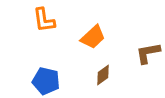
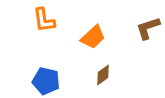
brown L-shape: moved 25 px up; rotated 8 degrees counterclockwise
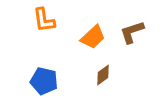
brown L-shape: moved 16 px left, 4 px down
blue pentagon: moved 2 px left
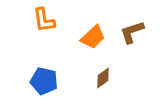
brown diamond: moved 3 px down
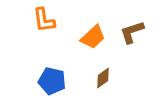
blue pentagon: moved 8 px right
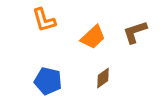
orange L-shape: rotated 8 degrees counterclockwise
brown L-shape: moved 3 px right
blue pentagon: moved 4 px left
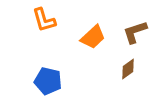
brown diamond: moved 25 px right, 9 px up
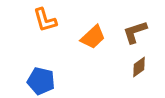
orange L-shape: moved 1 px right
brown diamond: moved 11 px right, 2 px up
blue pentagon: moved 7 px left
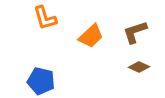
orange L-shape: moved 2 px up
orange trapezoid: moved 2 px left, 1 px up
brown diamond: rotated 60 degrees clockwise
